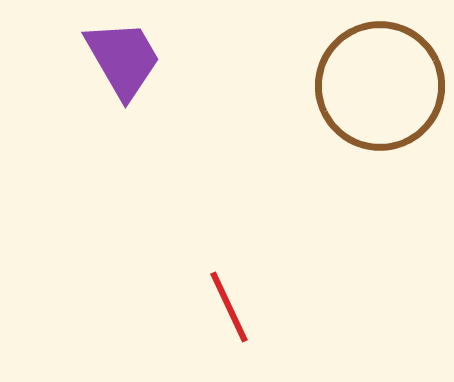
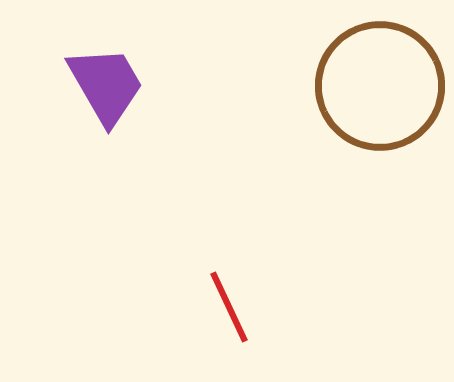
purple trapezoid: moved 17 px left, 26 px down
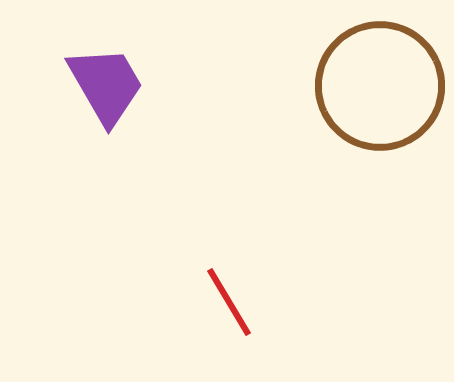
red line: moved 5 px up; rotated 6 degrees counterclockwise
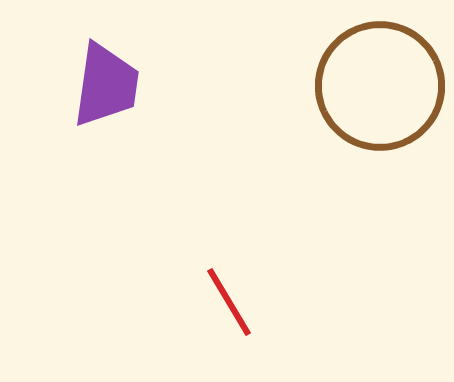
purple trapezoid: rotated 38 degrees clockwise
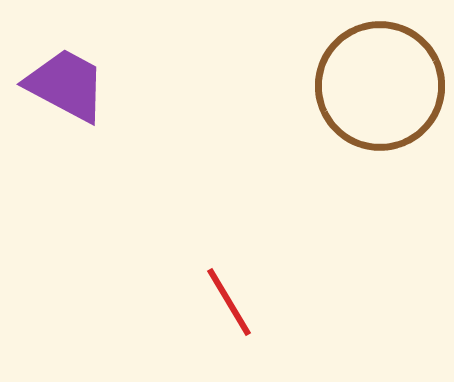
purple trapezoid: moved 40 px left; rotated 70 degrees counterclockwise
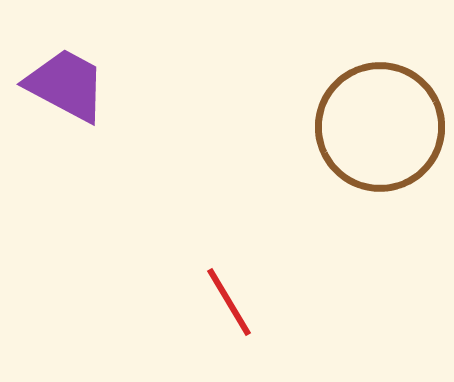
brown circle: moved 41 px down
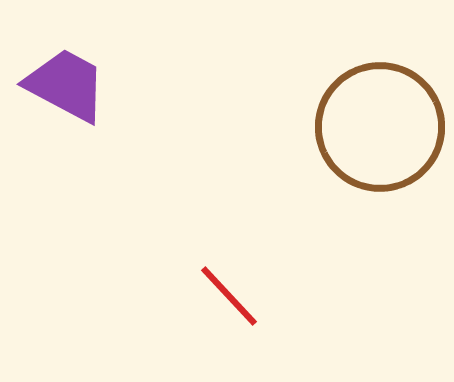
red line: moved 6 px up; rotated 12 degrees counterclockwise
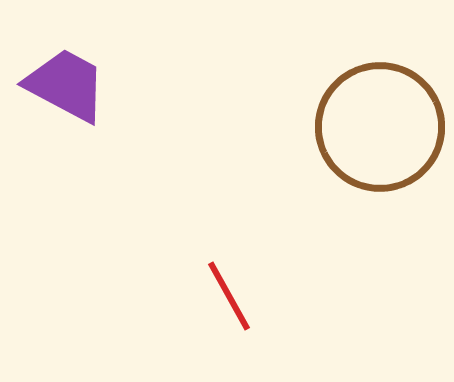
red line: rotated 14 degrees clockwise
